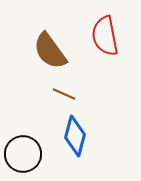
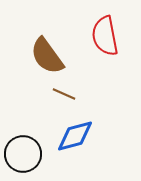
brown semicircle: moved 3 px left, 5 px down
blue diamond: rotated 60 degrees clockwise
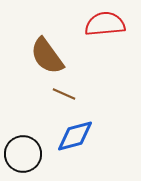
red semicircle: moved 12 px up; rotated 96 degrees clockwise
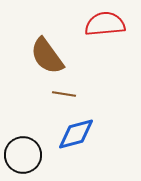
brown line: rotated 15 degrees counterclockwise
blue diamond: moved 1 px right, 2 px up
black circle: moved 1 px down
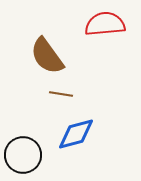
brown line: moved 3 px left
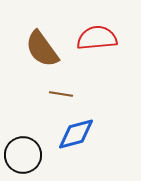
red semicircle: moved 8 px left, 14 px down
brown semicircle: moved 5 px left, 7 px up
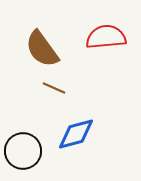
red semicircle: moved 9 px right, 1 px up
brown line: moved 7 px left, 6 px up; rotated 15 degrees clockwise
black circle: moved 4 px up
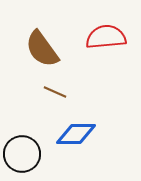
brown line: moved 1 px right, 4 px down
blue diamond: rotated 15 degrees clockwise
black circle: moved 1 px left, 3 px down
